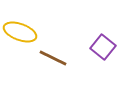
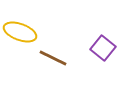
purple square: moved 1 px down
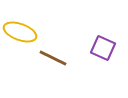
purple square: rotated 15 degrees counterclockwise
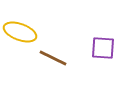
purple square: rotated 20 degrees counterclockwise
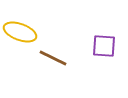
purple square: moved 1 px right, 2 px up
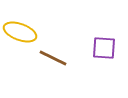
purple square: moved 2 px down
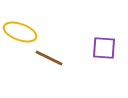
brown line: moved 4 px left
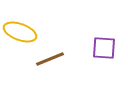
brown line: moved 1 px right, 1 px down; rotated 48 degrees counterclockwise
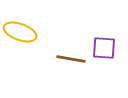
brown line: moved 21 px right; rotated 32 degrees clockwise
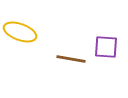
purple square: moved 2 px right, 1 px up
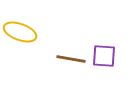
purple square: moved 2 px left, 9 px down
